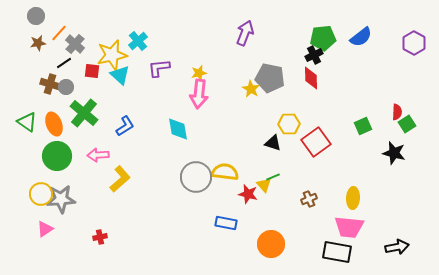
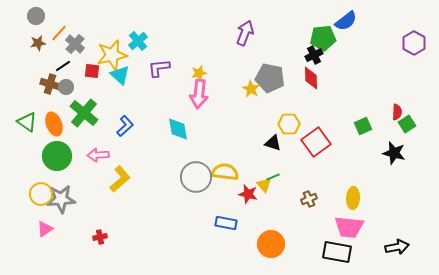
blue semicircle at (361, 37): moved 15 px left, 16 px up
black line at (64, 63): moved 1 px left, 3 px down
blue L-shape at (125, 126): rotated 10 degrees counterclockwise
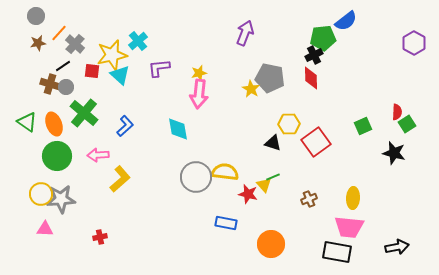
pink triangle at (45, 229): rotated 36 degrees clockwise
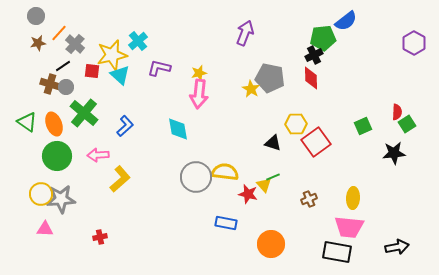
purple L-shape at (159, 68): rotated 20 degrees clockwise
yellow hexagon at (289, 124): moved 7 px right
black star at (394, 153): rotated 20 degrees counterclockwise
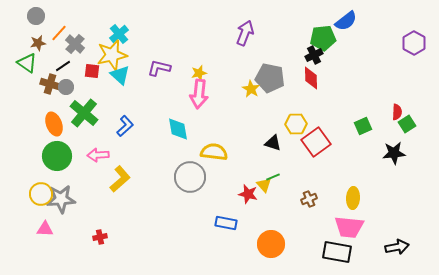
cyan cross at (138, 41): moved 19 px left, 7 px up
green triangle at (27, 122): moved 59 px up
yellow semicircle at (225, 172): moved 11 px left, 20 px up
gray circle at (196, 177): moved 6 px left
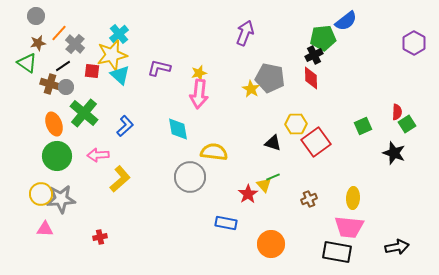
black star at (394, 153): rotated 25 degrees clockwise
red star at (248, 194): rotated 24 degrees clockwise
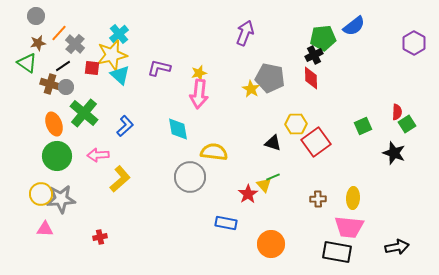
blue semicircle at (346, 21): moved 8 px right, 5 px down
red square at (92, 71): moved 3 px up
brown cross at (309, 199): moved 9 px right; rotated 21 degrees clockwise
